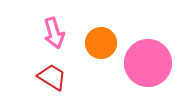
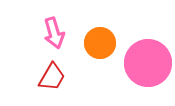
orange circle: moved 1 px left
red trapezoid: rotated 88 degrees clockwise
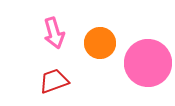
red trapezoid: moved 2 px right, 4 px down; rotated 140 degrees counterclockwise
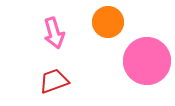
orange circle: moved 8 px right, 21 px up
pink circle: moved 1 px left, 2 px up
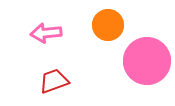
orange circle: moved 3 px down
pink arrow: moved 8 px left; rotated 100 degrees clockwise
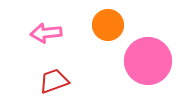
pink circle: moved 1 px right
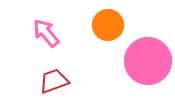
pink arrow: rotated 56 degrees clockwise
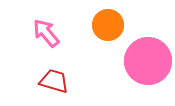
red trapezoid: rotated 36 degrees clockwise
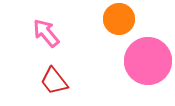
orange circle: moved 11 px right, 6 px up
red trapezoid: rotated 144 degrees counterclockwise
